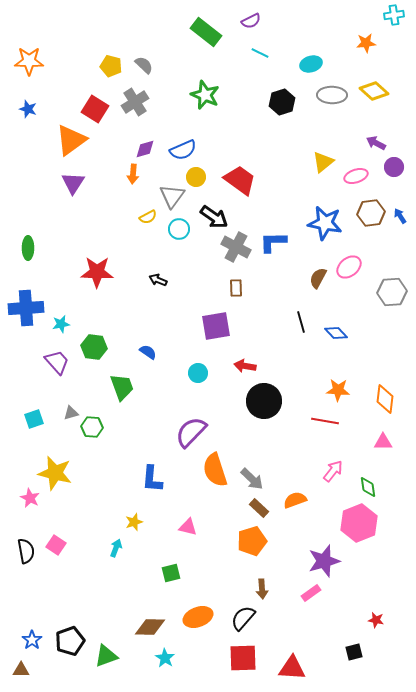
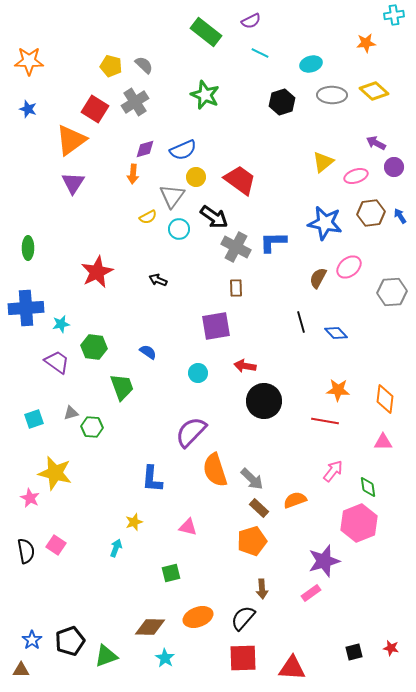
red star at (97, 272): rotated 28 degrees counterclockwise
purple trapezoid at (57, 362): rotated 12 degrees counterclockwise
red star at (376, 620): moved 15 px right, 28 px down
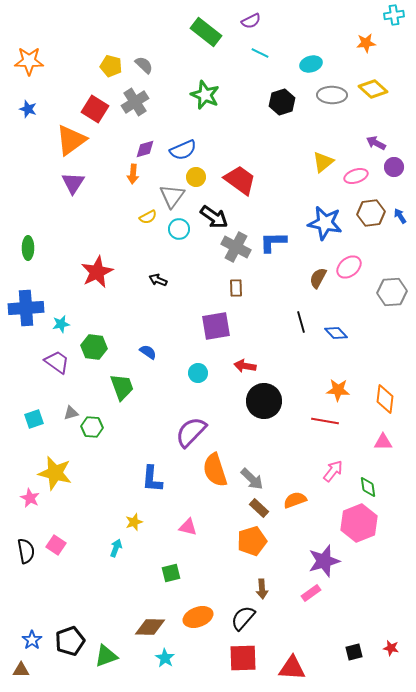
yellow diamond at (374, 91): moved 1 px left, 2 px up
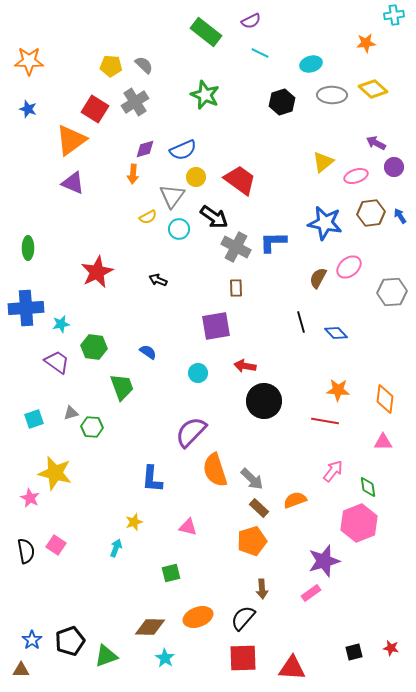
yellow pentagon at (111, 66): rotated 10 degrees counterclockwise
purple triangle at (73, 183): rotated 40 degrees counterclockwise
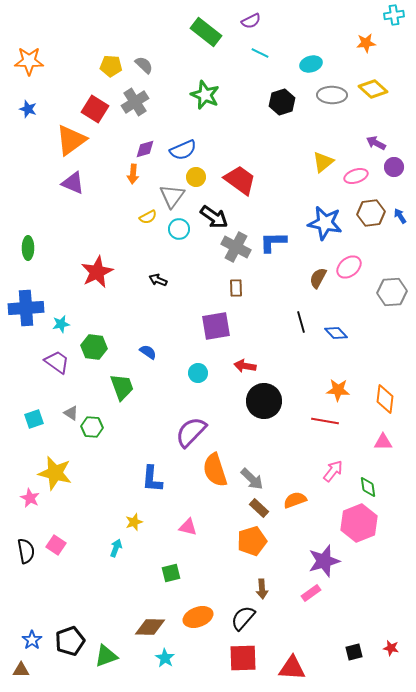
gray triangle at (71, 413): rotated 49 degrees clockwise
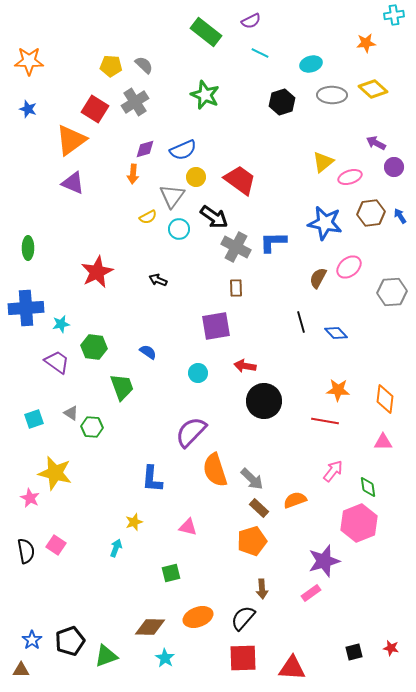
pink ellipse at (356, 176): moved 6 px left, 1 px down
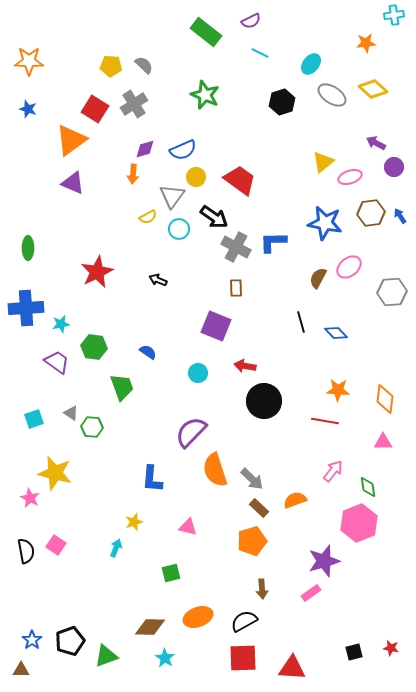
cyan ellipse at (311, 64): rotated 35 degrees counterclockwise
gray ellipse at (332, 95): rotated 32 degrees clockwise
gray cross at (135, 102): moved 1 px left, 2 px down
purple square at (216, 326): rotated 32 degrees clockwise
black semicircle at (243, 618): moved 1 px right, 3 px down; rotated 20 degrees clockwise
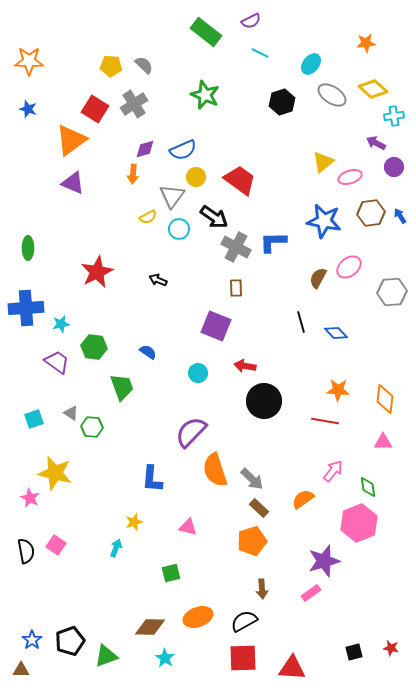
cyan cross at (394, 15): moved 101 px down
blue star at (325, 223): moved 1 px left, 2 px up
orange semicircle at (295, 500): moved 8 px right, 1 px up; rotated 15 degrees counterclockwise
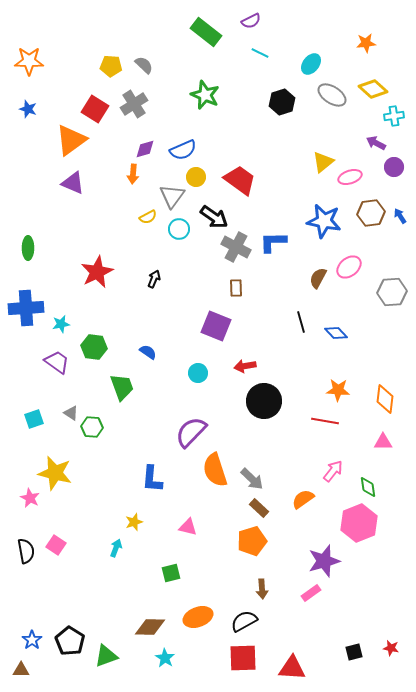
black arrow at (158, 280): moved 4 px left, 1 px up; rotated 90 degrees clockwise
red arrow at (245, 366): rotated 20 degrees counterclockwise
black pentagon at (70, 641): rotated 20 degrees counterclockwise
